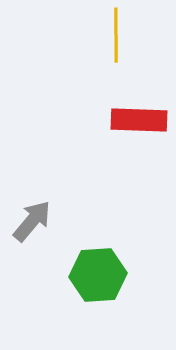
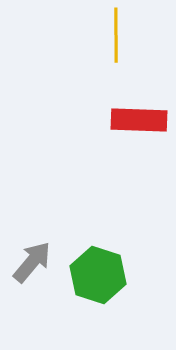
gray arrow: moved 41 px down
green hexagon: rotated 22 degrees clockwise
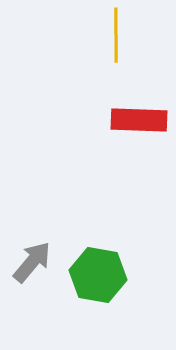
green hexagon: rotated 8 degrees counterclockwise
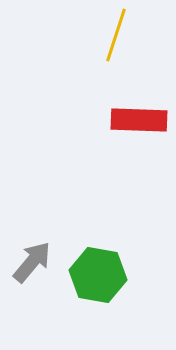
yellow line: rotated 18 degrees clockwise
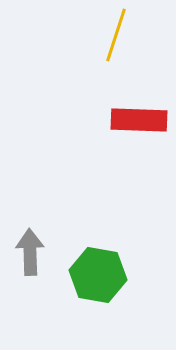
gray arrow: moved 2 px left, 10 px up; rotated 42 degrees counterclockwise
